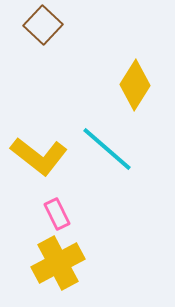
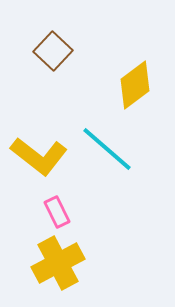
brown square: moved 10 px right, 26 px down
yellow diamond: rotated 21 degrees clockwise
pink rectangle: moved 2 px up
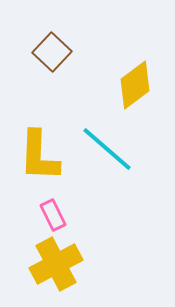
brown square: moved 1 px left, 1 px down
yellow L-shape: rotated 54 degrees clockwise
pink rectangle: moved 4 px left, 3 px down
yellow cross: moved 2 px left, 1 px down
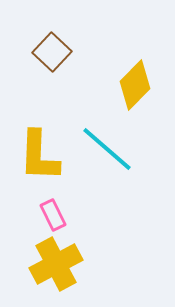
yellow diamond: rotated 9 degrees counterclockwise
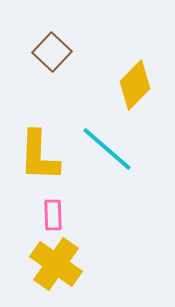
pink rectangle: rotated 24 degrees clockwise
yellow cross: rotated 27 degrees counterclockwise
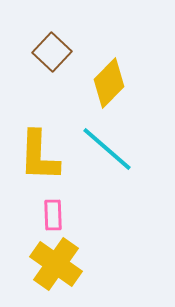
yellow diamond: moved 26 px left, 2 px up
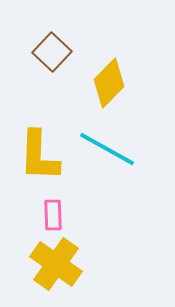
cyan line: rotated 12 degrees counterclockwise
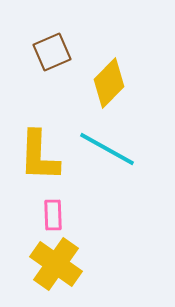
brown square: rotated 24 degrees clockwise
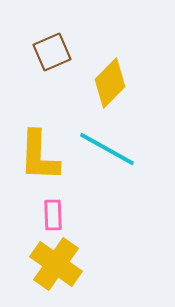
yellow diamond: moved 1 px right
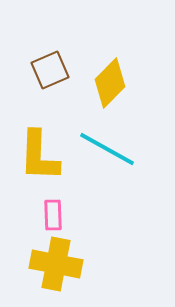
brown square: moved 2 px left, 18 px down
yellow cross: rotated 24 degrees counterclockwise
